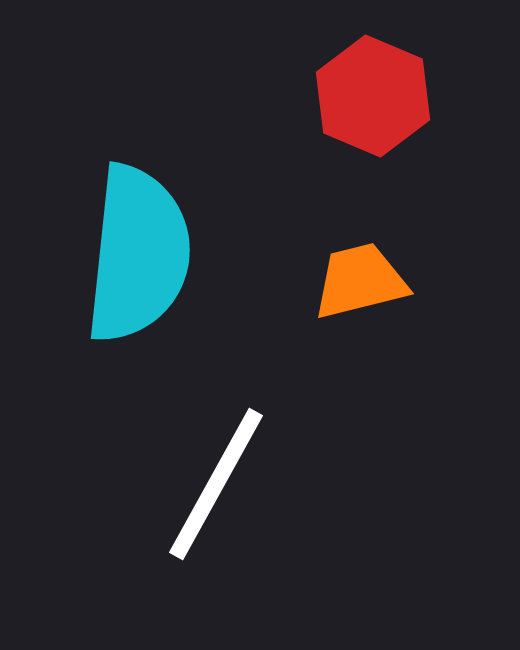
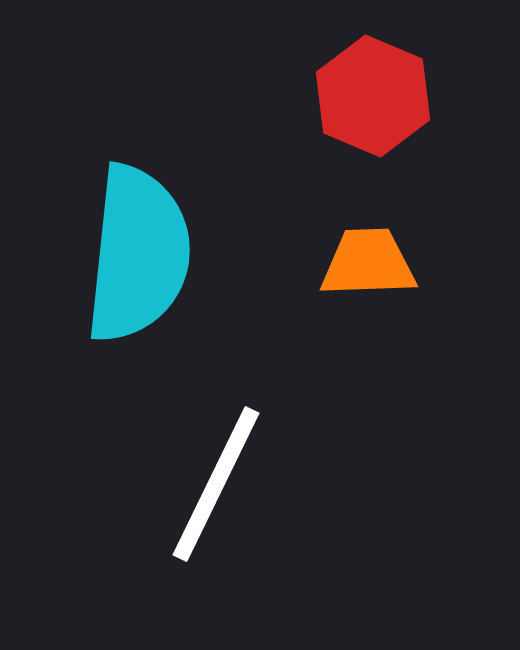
orange trapezoid: moved 8 px right, 18 px up; rotated 12 degrees clockwise
white line: rotated 3 degrees counterclockwise
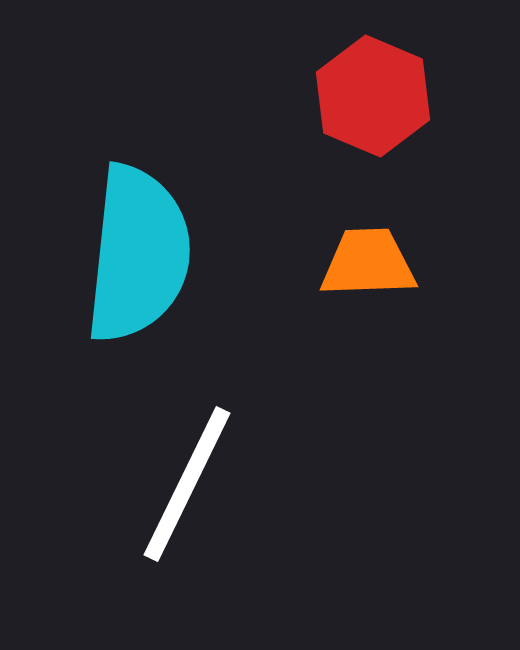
white line: moved 29 px left
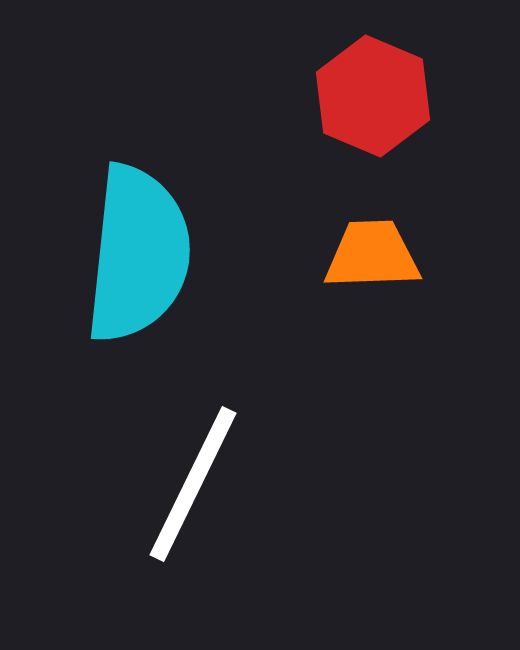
orange trapezoid: moved 4 px right, 8 px up
white line: moved 6 px right
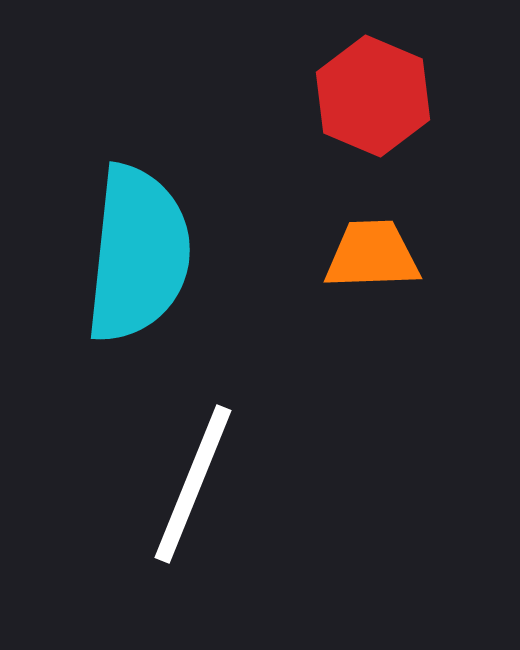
white line: rotated 4 degrees counterclockwise
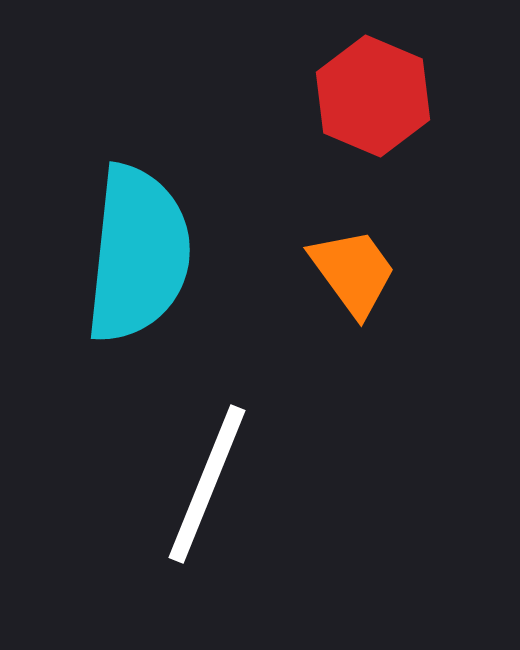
orange trapezoid: moved 19 px left, 17 px down; rotated 56 degrees clockwise
white line: moved 14 px right
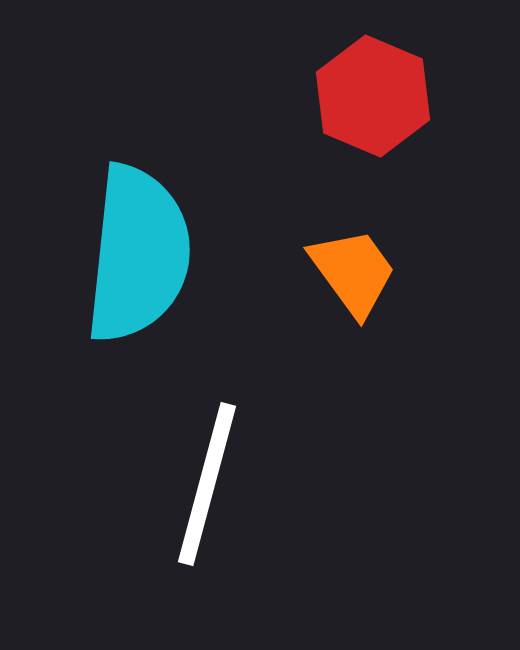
white line: rotated 7 degrees counterclockwise
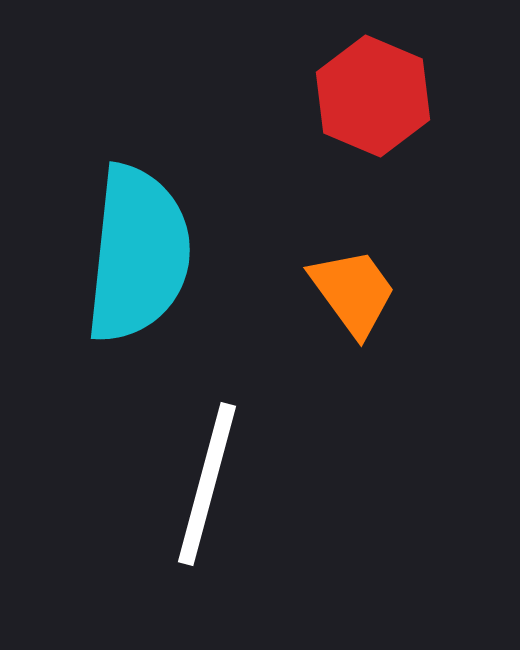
orange trapezoid: moved 20 px down
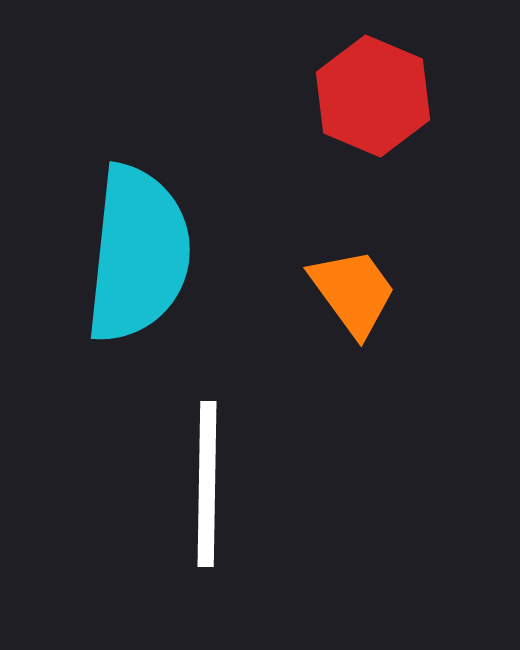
white line: rotated 14 degrees counterclockwise
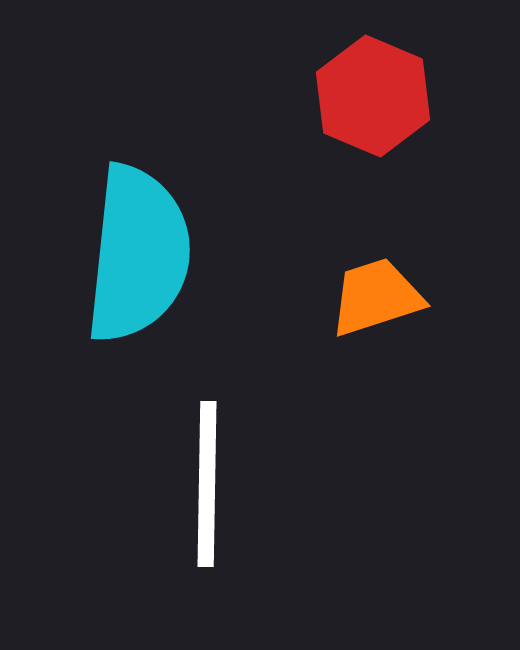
orange trapezoid: moved 23 px right, 5 px down; rotated 72 degrees counterclockwise
